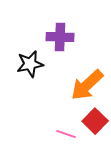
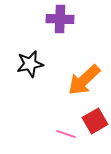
purple cross: moved 18 px up
orange arrow: moved 3 px left, 5 px up
red square: rotated 15 degrees clockwise
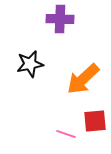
orange arrow: moved 1 px left, 1 px up
red square: rotated 25 degrees clockwise
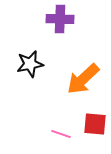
red square: moved 3 px down; rotated 10 degrees clockwise
pink line: moved 5 px left
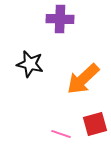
black star: rotated 24 degrees clockwise
red square: rotated 20 degrees counterclockwise
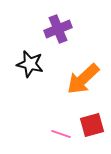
purple cross: moved 2 px left, 10 px down; rotated 24 degrees counterclockwise
red square: moved 3 px left, 1 px down
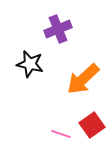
red square: rotated 20 degrees counterclockwise
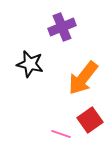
purple cross: moved 4 px right, 2 px up
orange arrow: moved 1 px up; rotated 9 degrees counterclockwise
red square: moved 2 px left, 5 px up
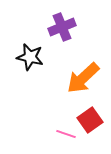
black star: moved 7 px up
orange arrow: rotated 9 degrees clockwise
pink line: moved 5 px right
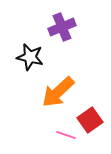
orange arrow: moved 25 px left, 14 px down
pink line: moved 1 px down
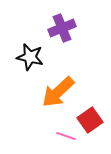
purple cross: moved 1 px down
pink line: moved 1 px down
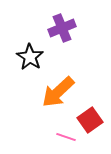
black star: rotated 20 degrees clockwise
pink line: moved 1 px down
